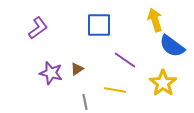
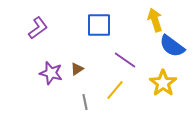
yellow line: rotated 60 degrees counterclockwise
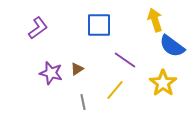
gray line: moved 2 px left
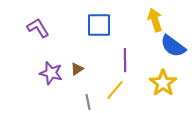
purple L-shape: rotated 85 degrees counterclockwise
blue semicircle: moved 1 px right
purple line: rotated 55 degrees clockwise
gray line: moved 5 px right
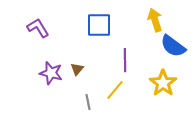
brown triangle: rotated 16 degrees counterclockwise
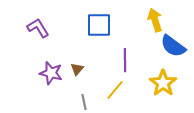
gray line: moved 4 px left
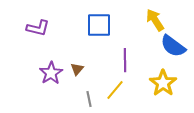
yellow arrow: rotated 15 degrees counterclockwise
purple L-shape: rotated 135 degrees clockwise
purple star: rotated 25 degrees clockwise
gray line: moved 5 px right, 3 px up
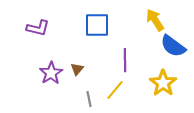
blue square: moved 2 px left
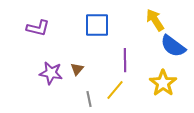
purple star: rotated 30 degrees counterclockwise
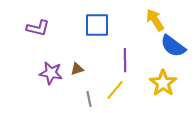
brown triangle: rotated 32 degrees clockwise
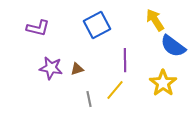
blue square: rotated 28 degrees counterclockwise
purple star: moved 5 px up
